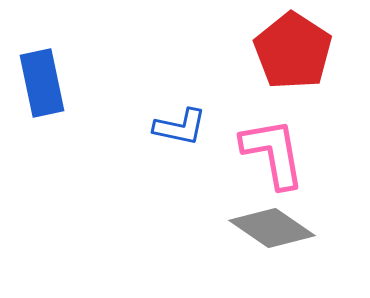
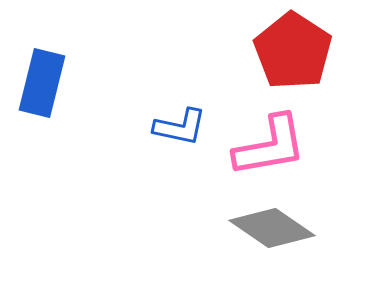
blue rectangle: rotated 26 degrees clockwise
pink L-shape: moved 3 px left, 7 px up; rotated 90 degrees clockwise
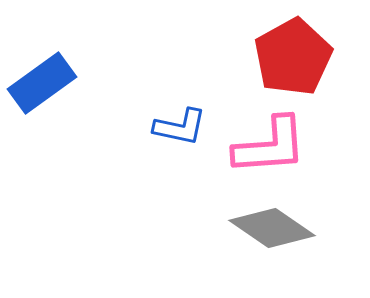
red pentagon: moved 6 px down; rotated 10 degrees clockwise
blue rectangle: rotated 40 degrees clockwise
pink L-shape: rotated 6 degrees clockwise
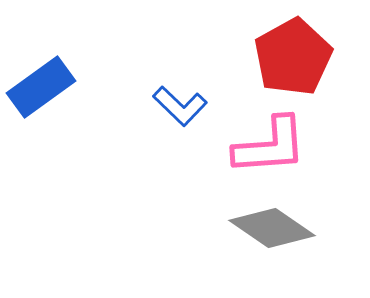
blue rectangle: moved 1 px left, 4 px down
blue L-shape: moved 21 px up; rotated 32 degrees clockwise
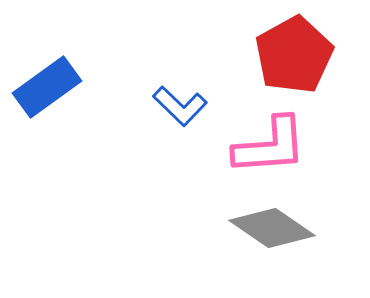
red pentagon: moved 1 px right, 2 px up
blue rectangle: moved 6 px right
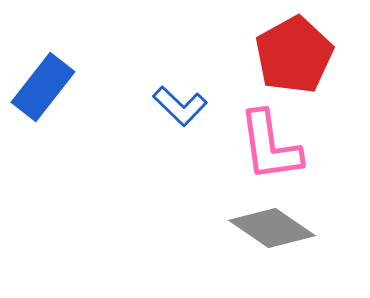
blue rectangle: moved 4 px left; rotated 16 degrees counterclockwise
pink L-shape: rotated 86 degrees clockwise
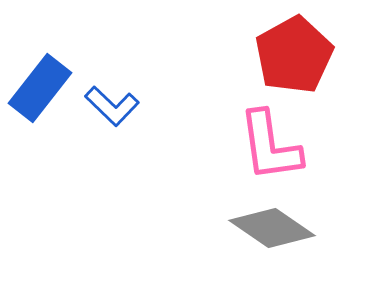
blue rectangle: moved 3 px left, 1 px down
blue L-shape: moved 68 px left
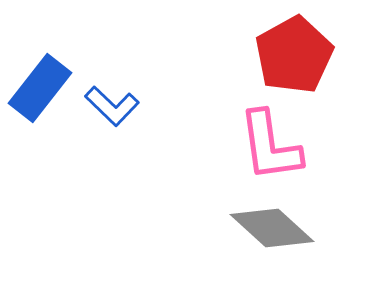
gray diamond: rotated 8 degrees clockwise
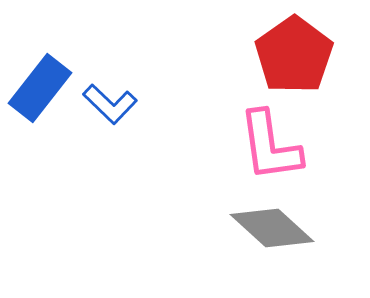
red pentagon: rotated 6 degrees counterclockwise
blue L-shape: moved 2 px left, 2 px up
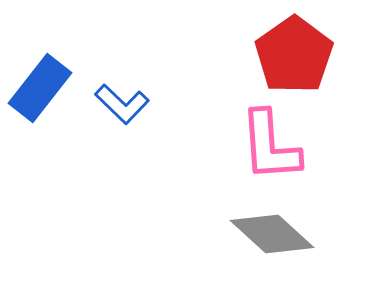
blue L-shape: moved 12 px right
pink L-shape: rotated 4 degrees clockwise
gray diamond: moved 6 px down
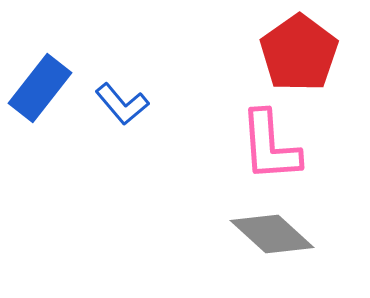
red pentagon: moved 5 px right, 2 px up
blue L-shape: rotated 6 degrees clockwise
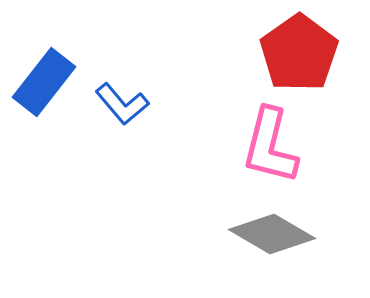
blue rectangle: moved 4 px right, 6 px up
pink L-shape: rotated 18 degrees clockwise
gray diamond: rotated 12 degrees counterclockwise
